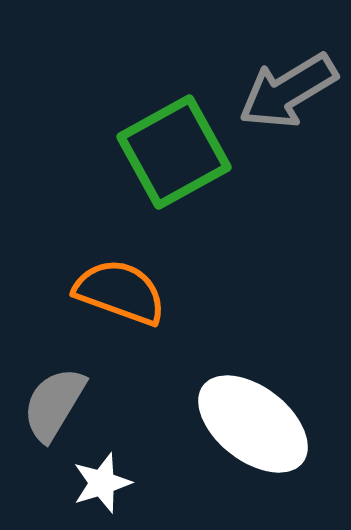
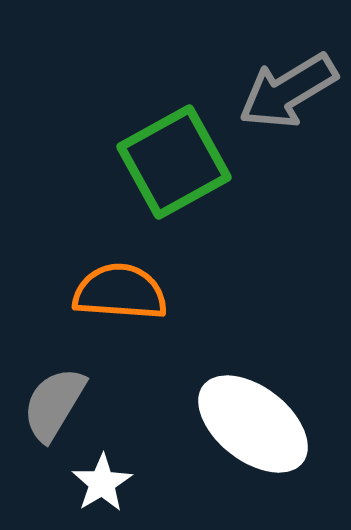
green square: moved 10 px down
orange semicircle: rotated 16 degrees counterclockwise
white star: rotated 14 degrees counterclockwise
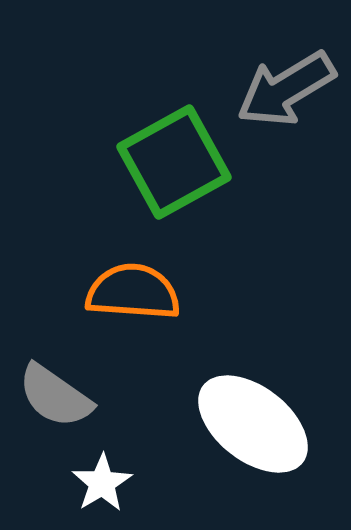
gray arrow: moved 2 px left, 2 px up
orange semicircle: moved 13 px right
gray semicircle: moved 1 px right, 8 px up; rotated 86 degrees counterclockwise
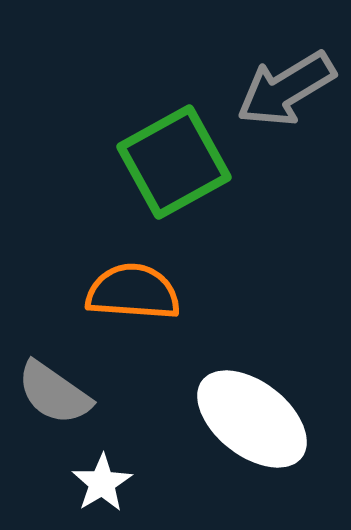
gray semicircle: moved 1 px left, 3 px up
white ellipse: moved 1 px left, 5 px up
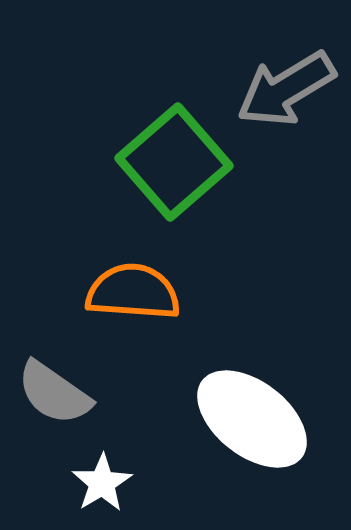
green square: rotated 12 degrees counterclockwise
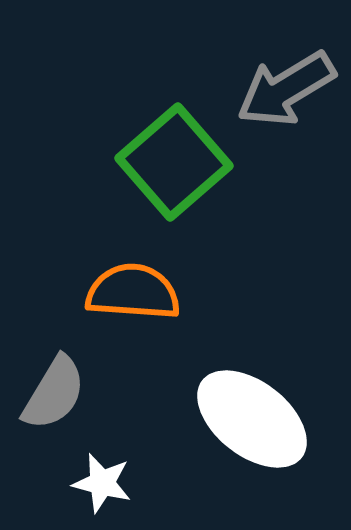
gray semicircle: rotated 94 degrees counterclockwise
white star: rotated 26 degrees counterclockwise
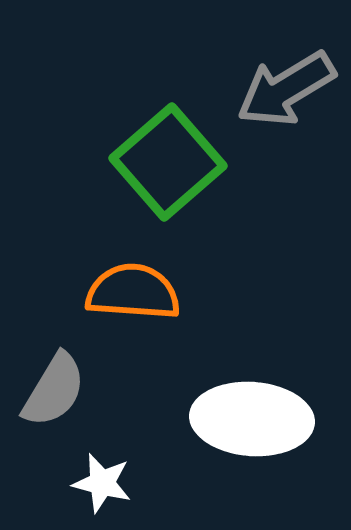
green square: moved 6 px left
gray semicircle: moved 3 px up
white ellipse: rotated 34 degrees counterclockwise
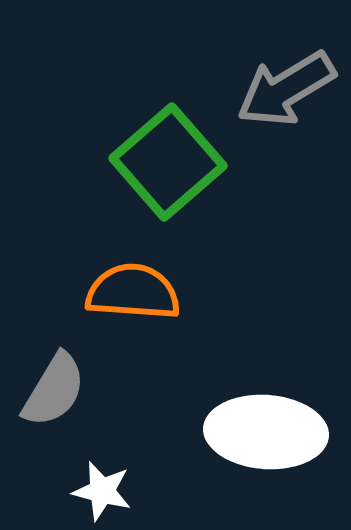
white ellipse: moved 14 px right, 13 px down
white star: moved 8 px down
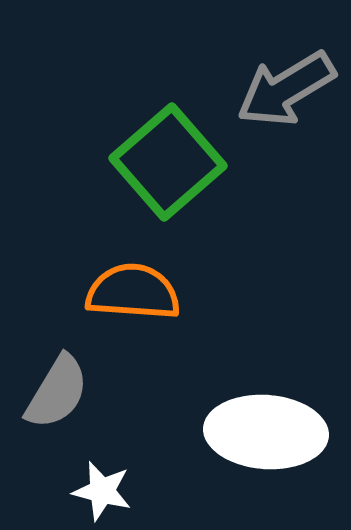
gray semicircle: moved 3 px right, 2 px down
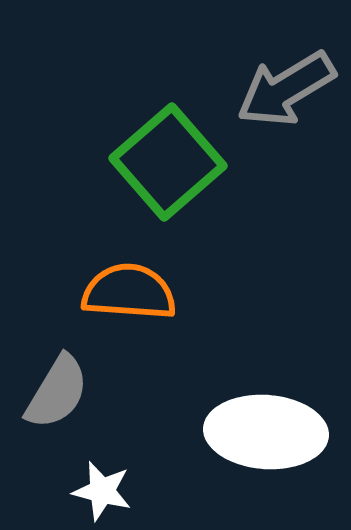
orange semicircle: moved 4 px left
